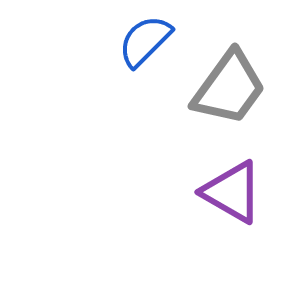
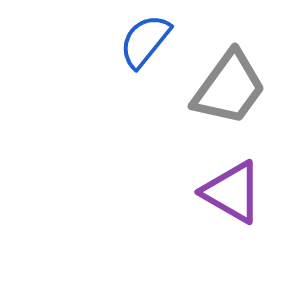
blue semicircle: rotated 6 degrees counterclockwise
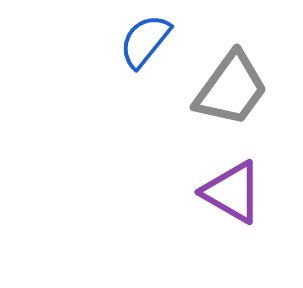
gray trapezoid: moved 2 px right, 1 px down
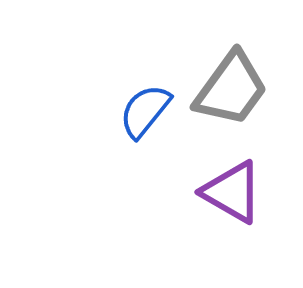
blue semicircle: moved 70 px down
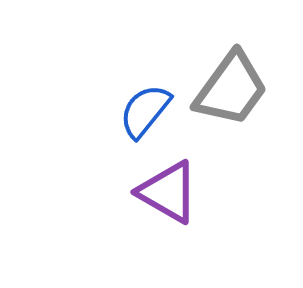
purple triangle: moved 64 px left
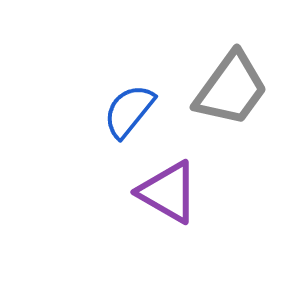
blue semicircle: moved 16 px left
